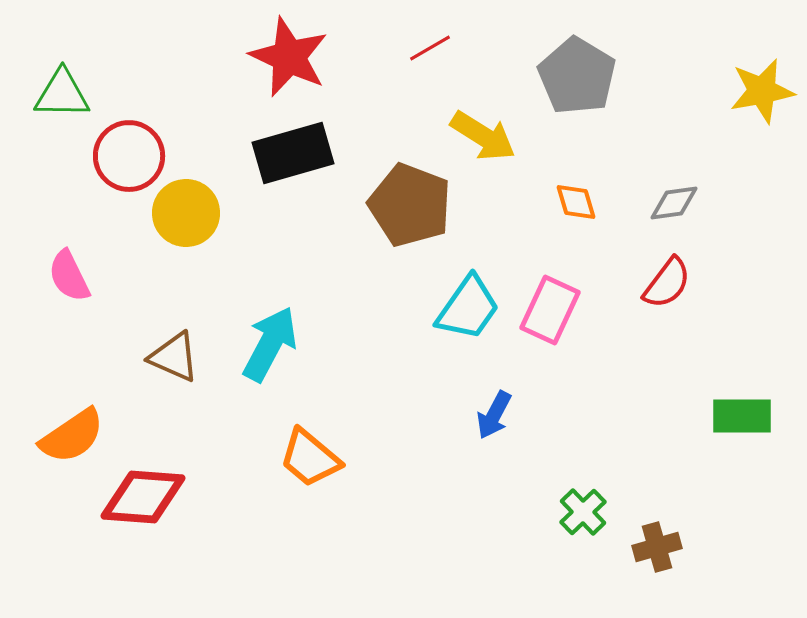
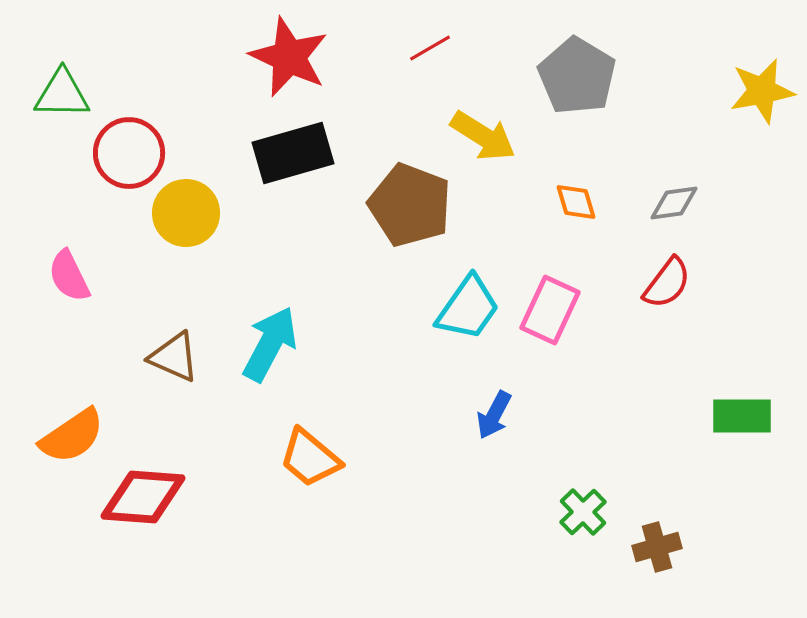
red circle: moved 3 px up
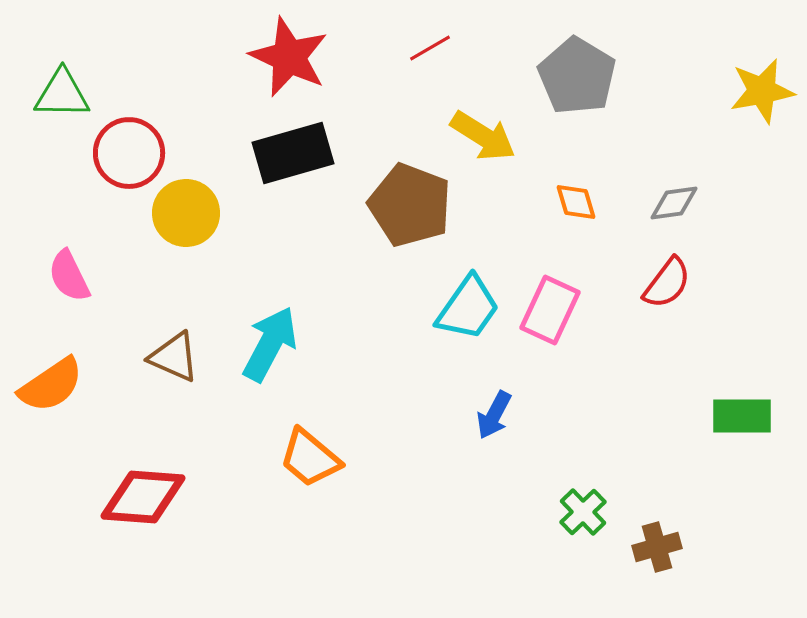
orange semicircle: moved 21 px left, 51 px up
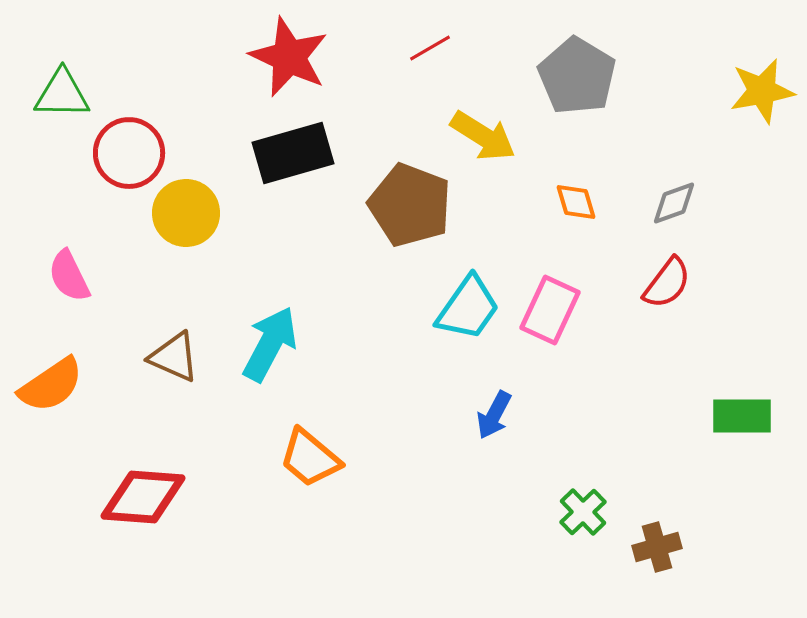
gray diamond: rotated 12 degrees counterclockwise
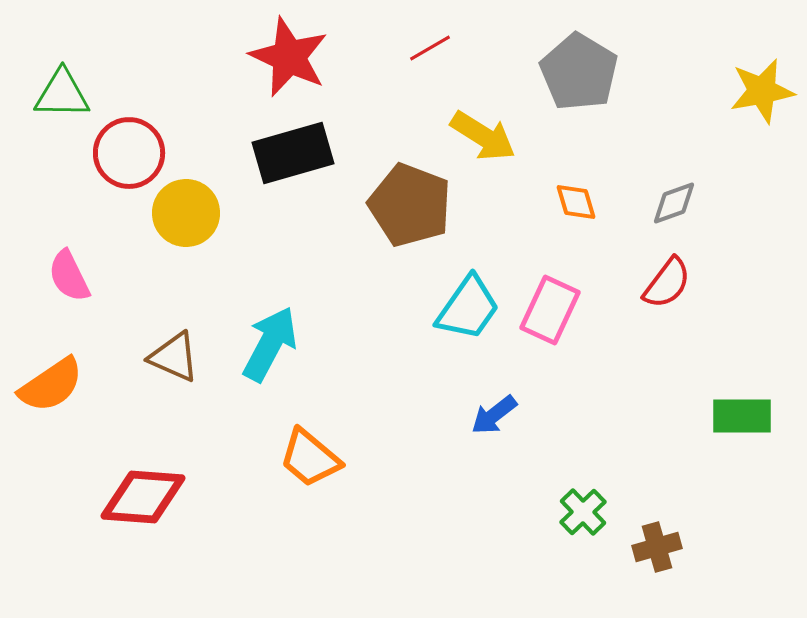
gray pentagon: moved 2 px right, 4 px up
blue arrow: rotated 24 degrees clockwise
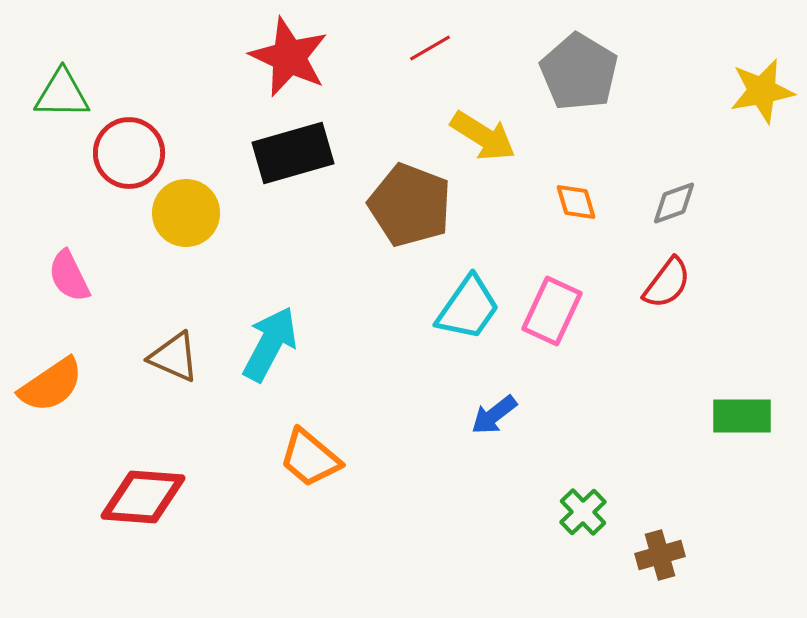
pink rectangle: moved 2 px right, 1 px down
brown cross: moved 3 px right, 8 px down
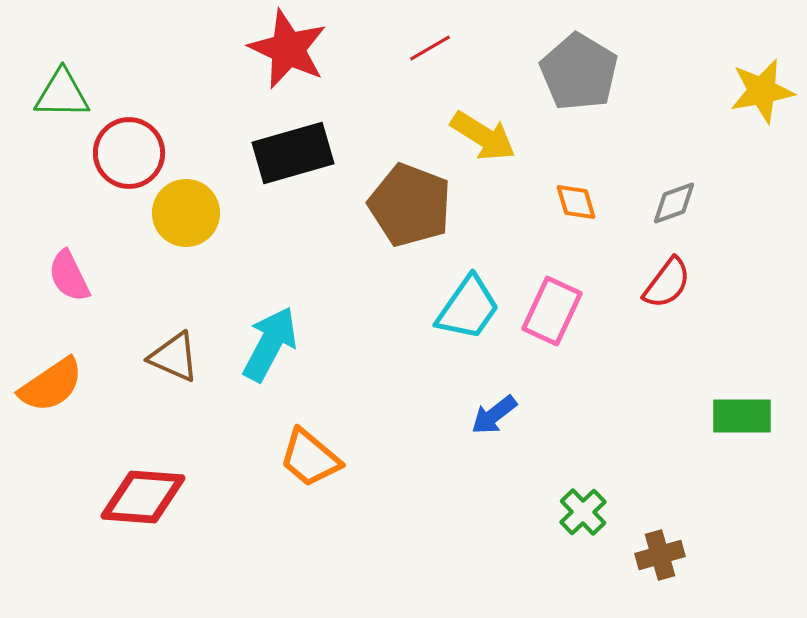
red star: moved 1 px left, 8 px up
